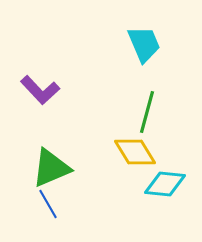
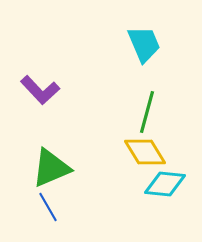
yellow diamond: moved 10 px right
blue line: moved 3 px down
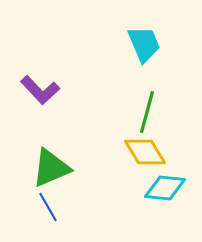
cyan diamond: moved 4 px down
